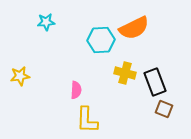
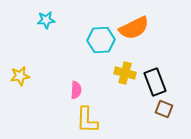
cyan star: moved 2 px up
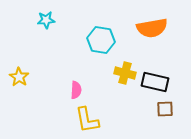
orange semicircle: moved 18 px right; rotated 16 degrees clockwise
cyan hexagon: rotated 12 degrees clockwise
yellow star: moved 1 px left, 1 px down; rotated 30 degrees counterclockwise
black rectangle: rotated 56 degrees counterclockwise
brown square: moved 1 px right; rotated 24 degrees counterclockwise
yellow L-shape: rotated 12 degrees counterclockwise
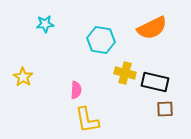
cyan star: moved 1 px left, 4 px down
orange semicircle: rotated 16 degrees counterclockwise
yellow star: moved 4 px right
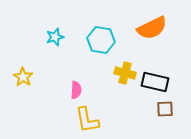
cyan star: moved 10 px right, 13 px down; rotated 12 degrees counterclockwise
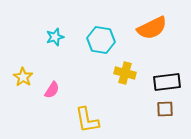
black rectangle: moved 12 px right; rotated 20 degrees counterclockwise
pink semicircle: moved 24 px left; rotated 30 degrees clockwise
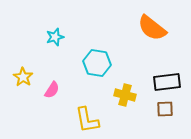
orange semicircle: rotated 64 degrees clockwise
cyan hexagon: moved 4 px left, 23 px down
yellow cross: moved 22 px down
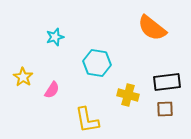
yellow cross: moved 3 px right
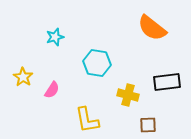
brown square: moved 17 px left, 16 px down
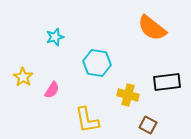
brown square: rotated 30 degrees clockwise
